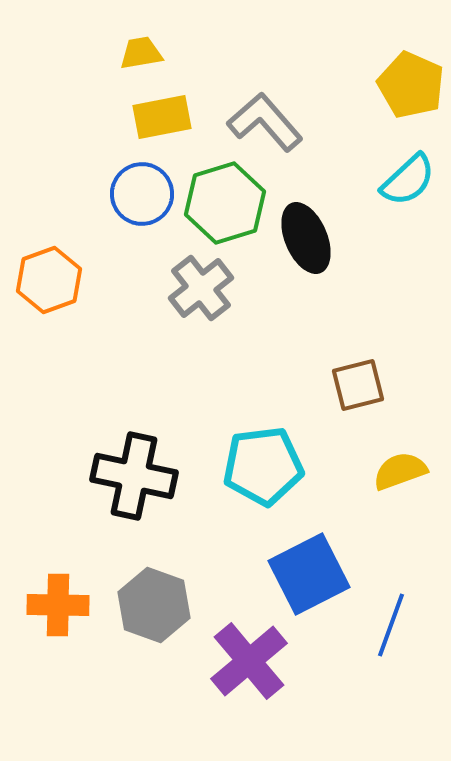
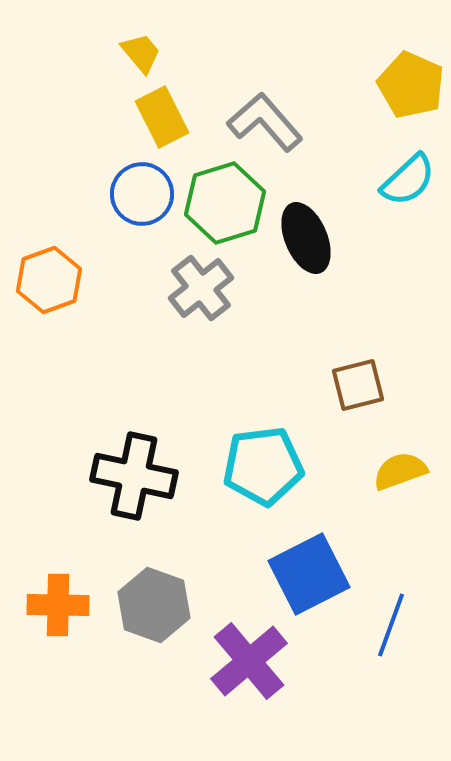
yellow trapezoid: rotated 60 degrees clockwise
yellow rectangle: rotated 74 degrees clockwise
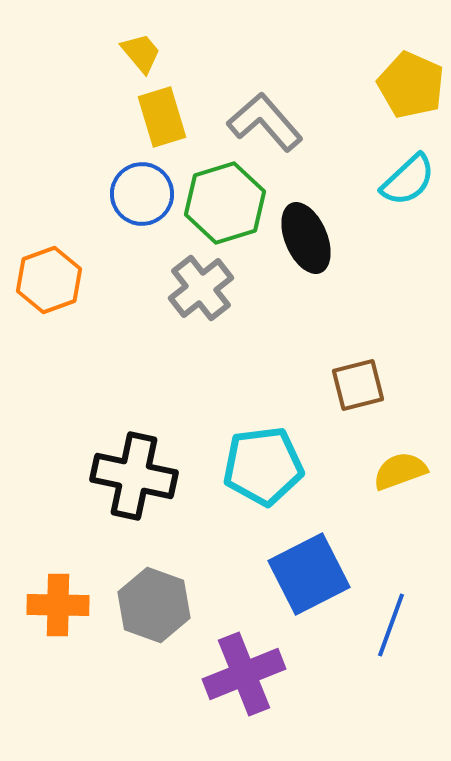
yellow rectangle: rotated 10 degrees clockwise
purple cross: moved 5 px left, 13 px down; rotated 18 degrees clockwise
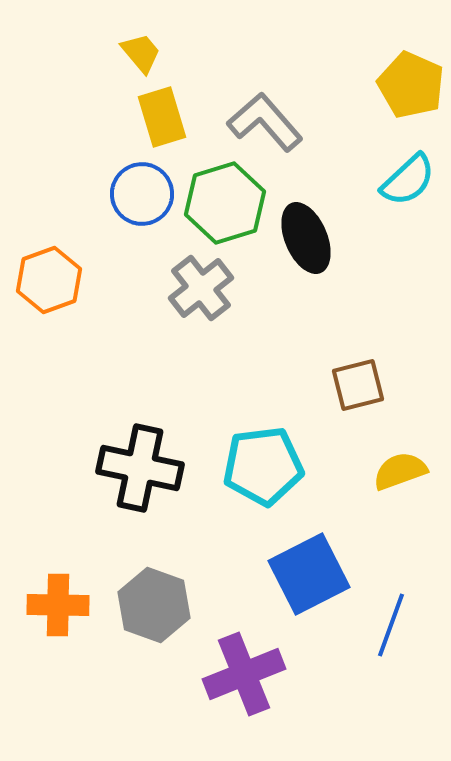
black cross: moved 6 px right, 8 px up
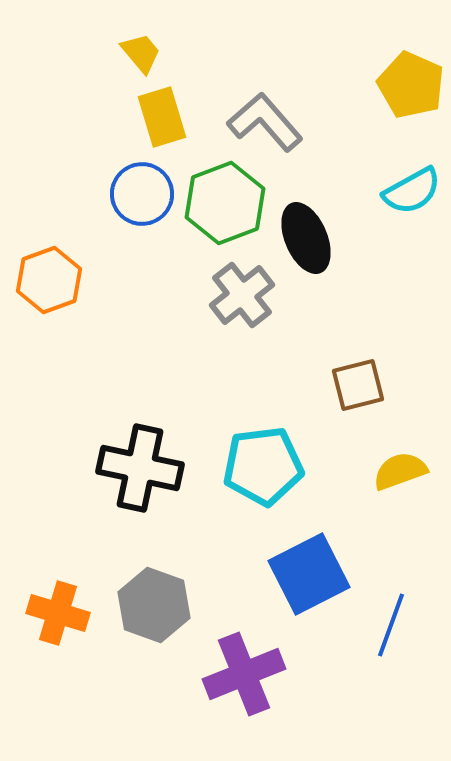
cyan semicircle: moved 4 px right, 11 px down; rotated 14 degrees clockwise
green hexagon: rotated 4 degrees counterclockwise
gray cross: moved 41 px right, 7 px down
orange cross: moved 8 px down; rotated 16 degrees clockwise
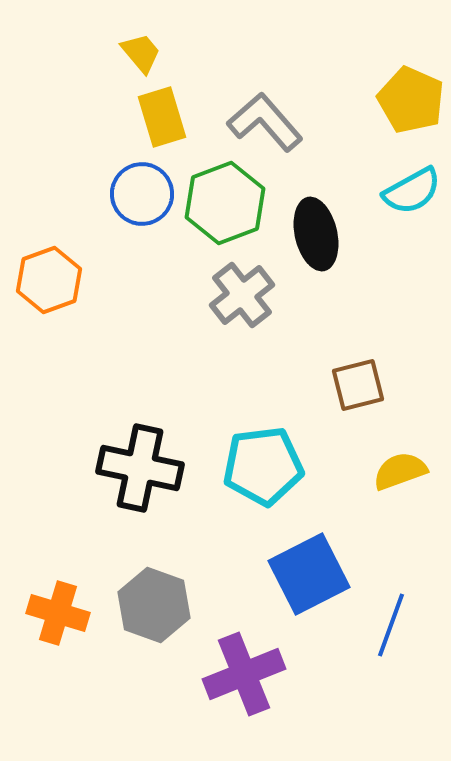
yellow pentagon: moved 15 px down
black ellipse: moved 10 px right, 4 px up; rotated 10 degrees clockwise
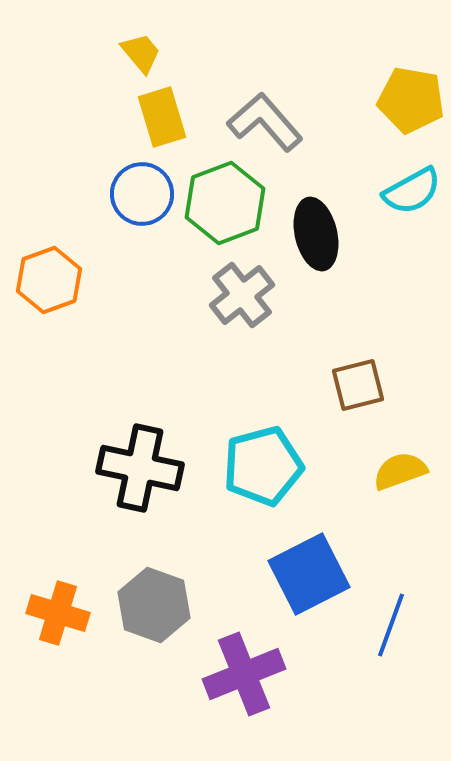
yellow pentagon: rotated 14 degrees counterclockwise
cyan pentagon: rotated 8 degrees counterclockwise
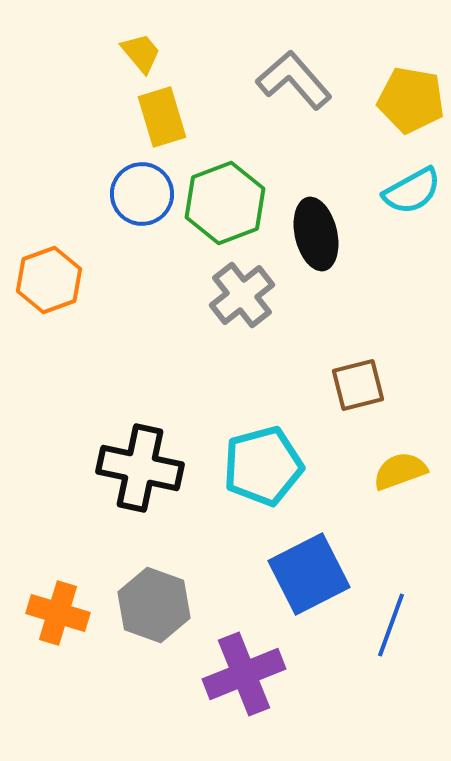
gray L-shape: moved 29 px right, 42 px up
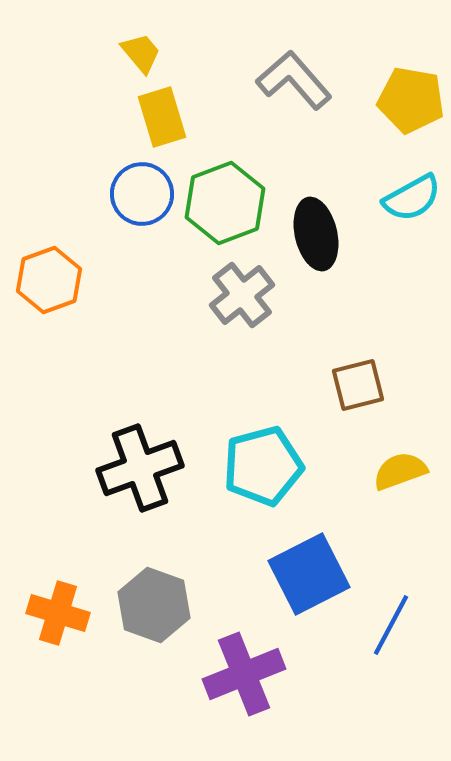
cyan semicircle: moved 7 px down
black cross: rotated 32 degrees counterclockwise
blue line: rotated 8 degrees clockwise
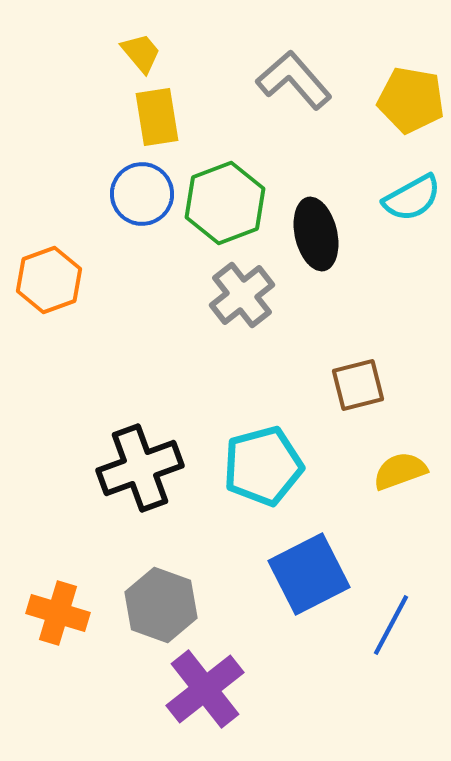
yellow rectangle: moved 5 px left; rotated 8 degrees clockwise
gray hexagon: moved 7 px right
purple cross: moved 39 px left, 15 px down; rotated 16 degrees counterclockwise
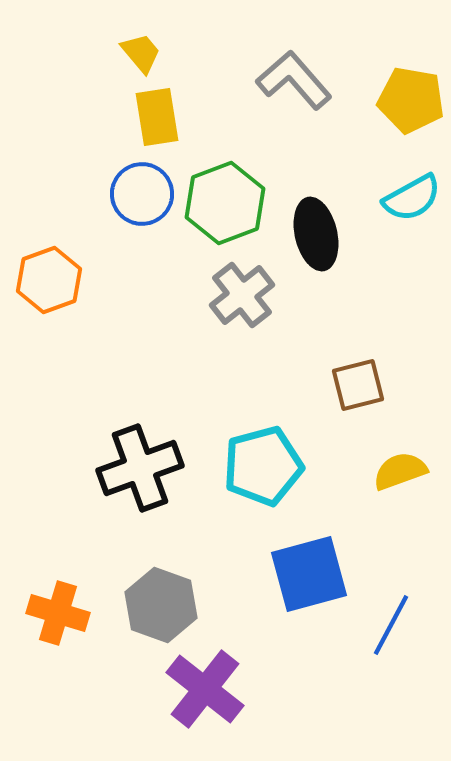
blue square: rotated 12 degrees clockwise
purple cross: rotated 14 degrees counterclockwise
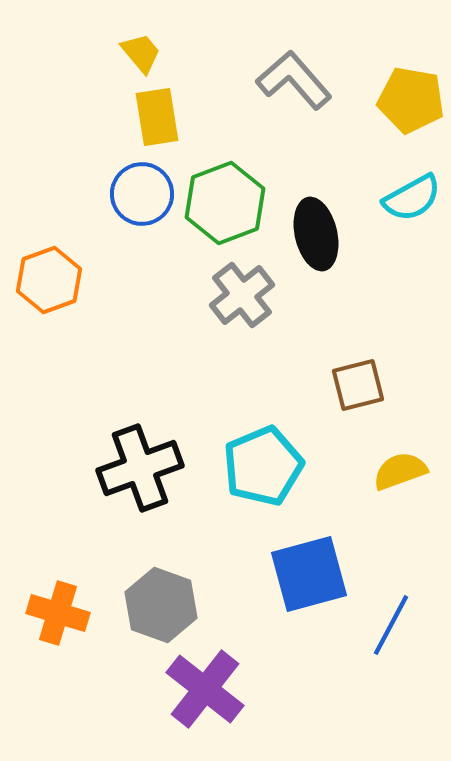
cyan pentagon: rotated 8 degrees counterclockwise
